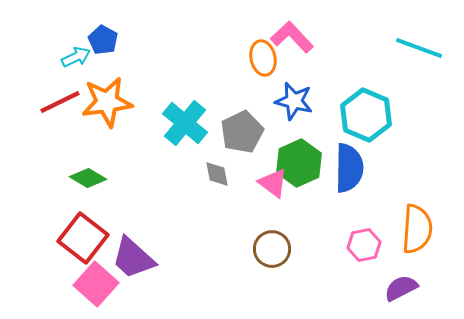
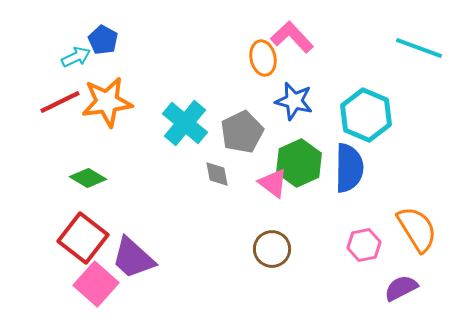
orange semicircle: rotated 36 degrees counterclockwise
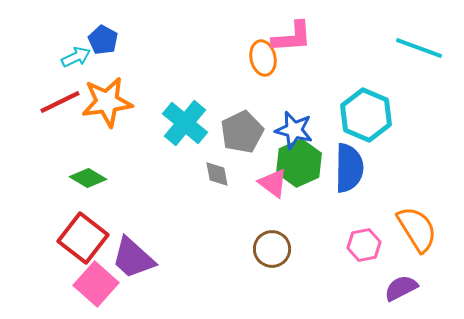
pink L-shape: rotated 129 degrees clockwise
blue star: moved 29 px down
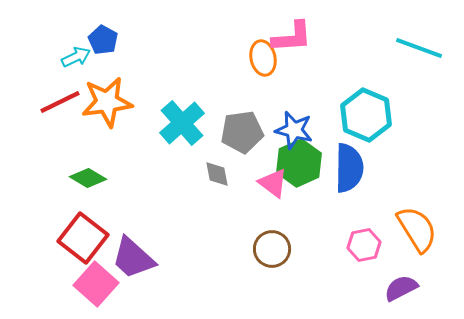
cyan cross: moved 3 px left; rotated 9 degrees clockwise
gray pentagon: rotated 18 degrees clockwise
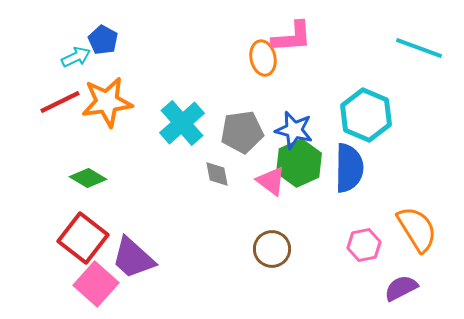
pink triangle: moved 2 px left, 2 px up
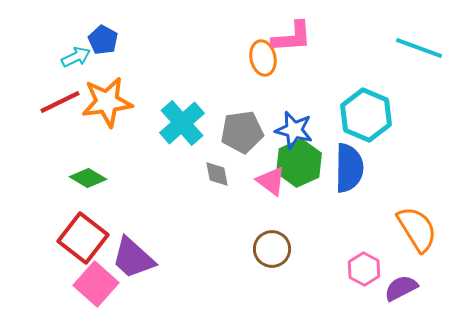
pink hexagon: moved 24 px down; rotated 20 degrees counterclockwise
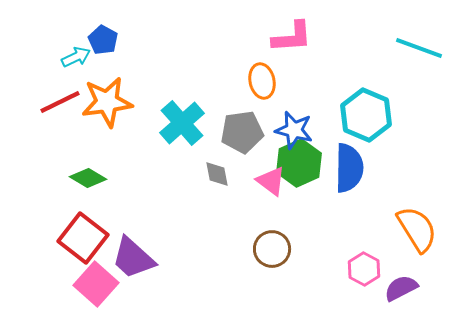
orange ellipse: moved 1 px left, 23 px down
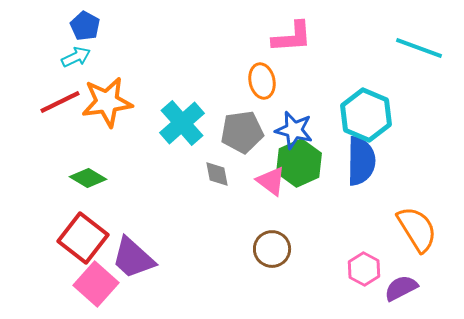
blue pentagon: moved 18 px left, 14 px up
blue semicircle: moved 12 px right, 7 px up
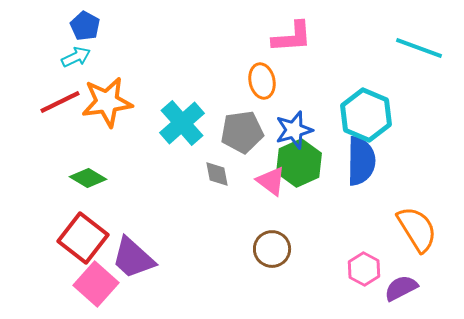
blue star: rotated 30 degrees counterclockwise
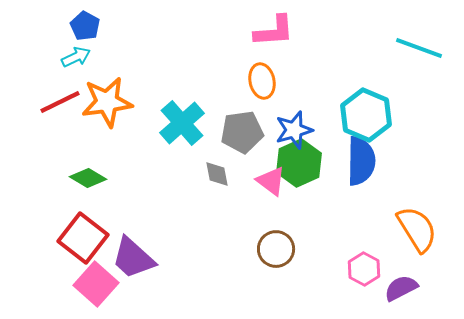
pink L-shape: moved 18 px left, 6 px up
brown circle: moved 4 px right
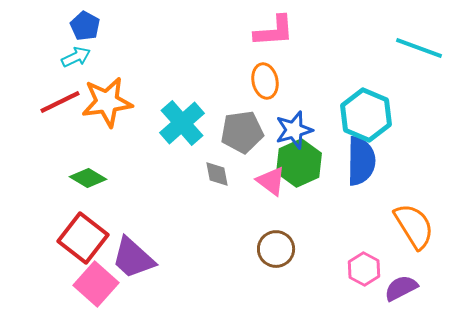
orange ellipse: moved 3 px right
orange semicircle: moved 3 px left, 3 px up
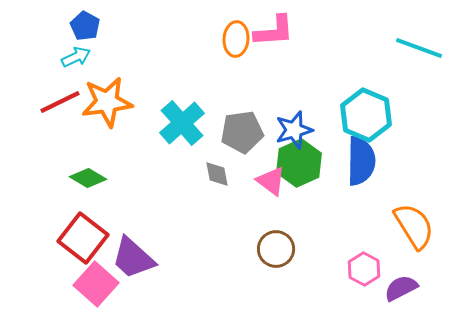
orange ellipse: moved 29 px left, 42 px up; rotated 16 degrees clockwise
